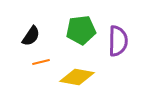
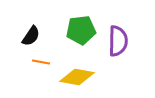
orange line: rotated 24 degrees clockwise
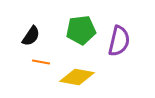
purple semicircle: moved 1 px right; rotated 12 degrees clockwise
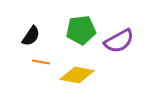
purple semicircle: rotated 48 degrees clockwise
yellow diamond: moved 2 px up
